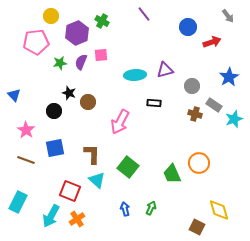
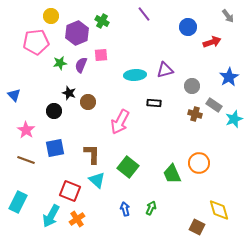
purple semicircle: moved 3 px down
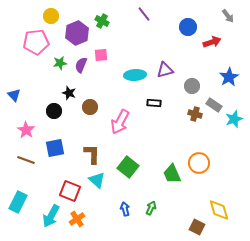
brown circle: moved 2 px right, 5 px down
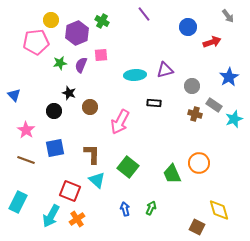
yellow circle: moved 4 px down
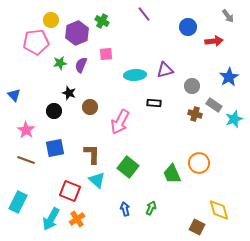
red arrow: moved 2 px right, 1 px up; rotated 12 degrees clockwise
pink square: moved 5 px right, 1 px up
cyan arrow: moved 3 px down
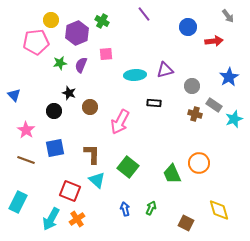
brown square: moved 11 px left, 4 px up
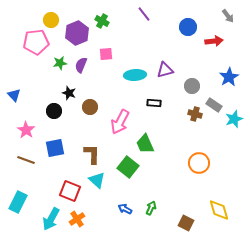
green trapezoid: moved 27 px left, 30 px up
blue arrow: rotated 48 degrees counterclockwise
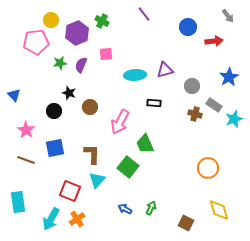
orange circle: moved 9 px right, 5 px down
cyan triangle: rotated 30 degrees clockwise
cyan rectangle: rotated 35 degrees counterclockwise
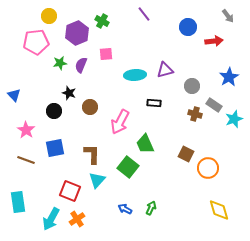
yellow circle: moved 2 px left, 4 px up
brown square: moved 69 px up
